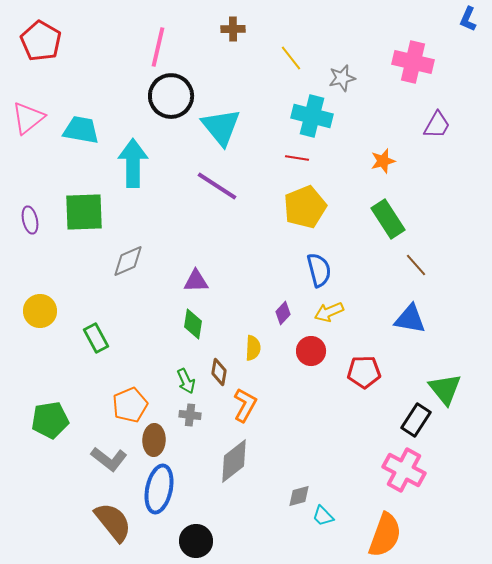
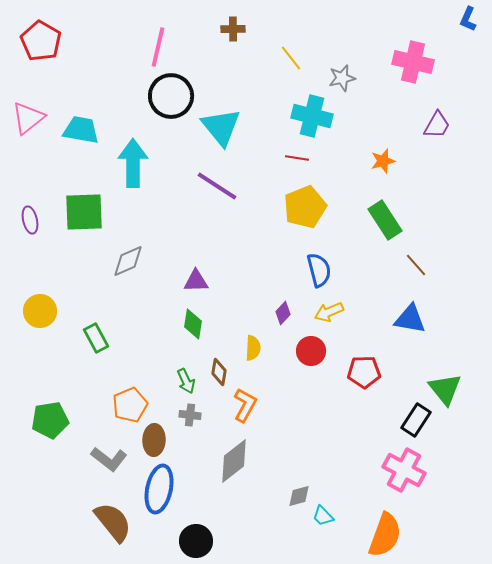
green rectangle at (388, 219): moved 3 px left, 1 px down
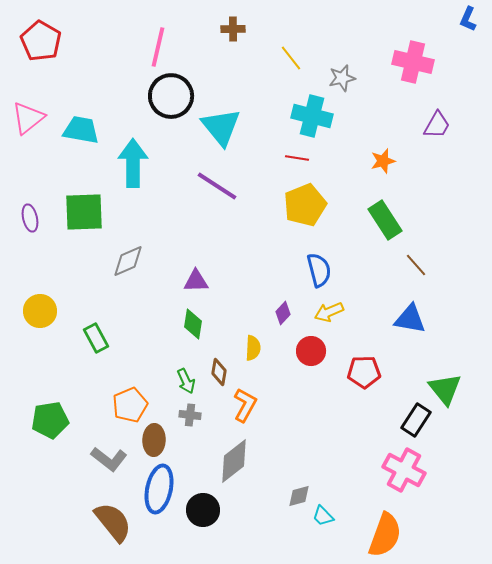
yellow pentagon at (305, 207): moved 2 px up
purple ellipse at (30, 220): moved 2 px up
black circle at (196, 541): moved 7 px right, 31 px up
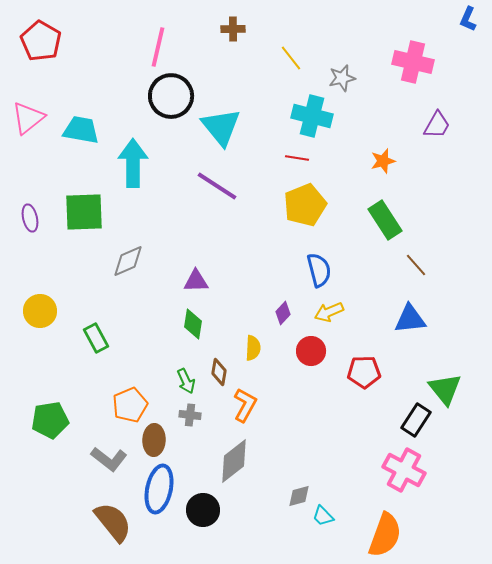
blue triangle at (410, 319): rotated 16 degrees counterclockwise
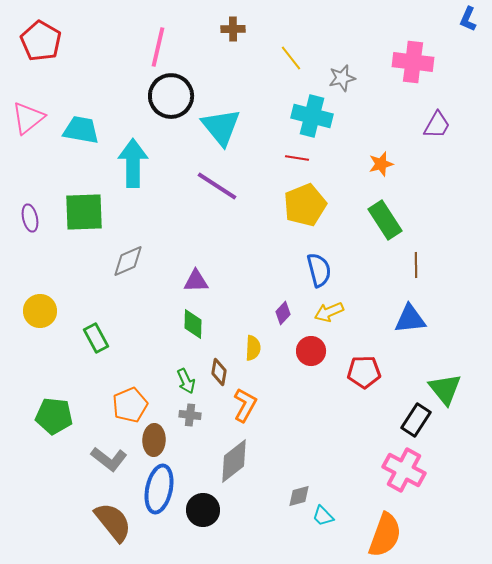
pink cross at (413, 62): rotated 6 degrees counterclockwise
orange star at (383, 161): moved 2 px left, 3 px down
brown line at (416, 265): rotated 40 degrees clockwise
green diamond at (193, 324): rotated 8 degrees counterclockwise
green pentagon at (50, 420): moved 4 px right, 4 px up; rotated 15 degrees clockwise
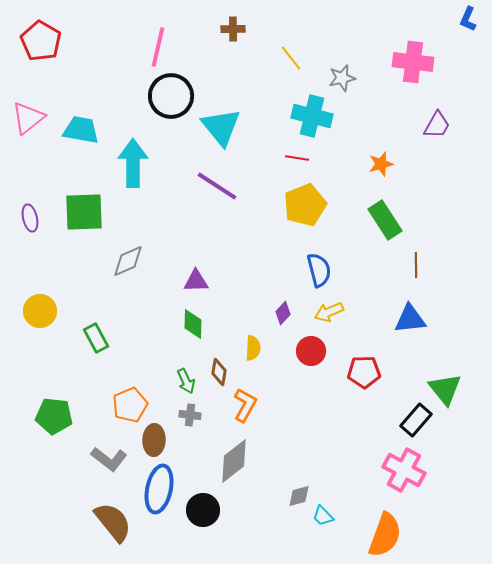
black rectangle at (416, 420): rotated 8 degrees clockwise
